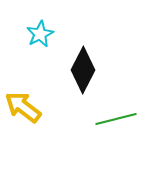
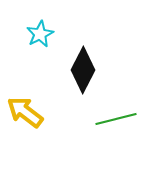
yellow arrow: moved 2 px right, 5 px down
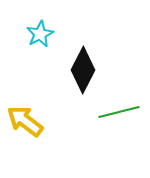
yellow arrow: moved 9 px down
green line: moved 3 px right, 7 px up
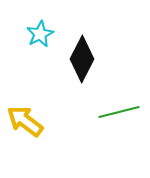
black diamond: moved 1 px left, 11 px up
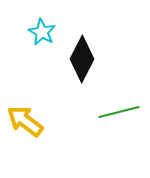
cyan star: moved 2 px right, 2 px up; rotated 16 degrees counterclockwise
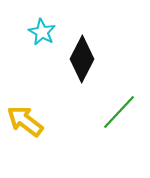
green line: rotated 33 degrees counterclockwise
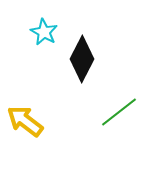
cyan star: moved 2 px right
green line: rotated 9 degrees clockwise
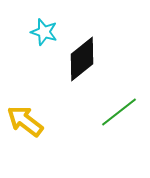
cyan star: rotated 12 degrees counterclockwise
black diamond: rotated 24 degrees clockwise
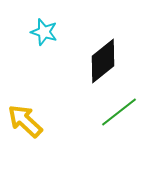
black diamond: moved 21 px right, 2 px down
yellow arrow: rotated 6 degrees clockwise
